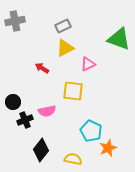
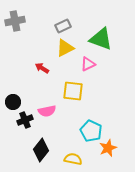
green triangle: moved 18 px left
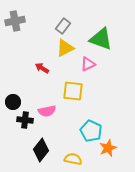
gray rectangle: rotated 28 degrees counterclockwise
black cross: rotated 28 degrees clockwise
